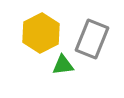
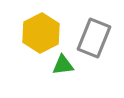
gray rectangle: moved 2 px right, 1 px up
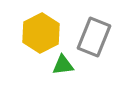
gray rectangle: moved 1 px up
